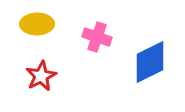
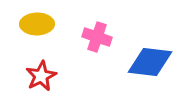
blue diamond: rotated 33 degrees clockwise
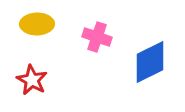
blue diamond: rotated 33 degrees counterclockwise
red star: moved 9 px left, 4 px down; rotated 16 degrees counterclockwise
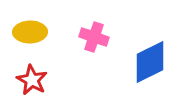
yellow ellipse: moved 7 px left, 8 px down
pink cross: moved 3 px left
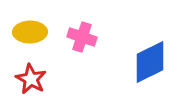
pink cross: moved 12 px left
red star: moved 1 px left, 1 px up
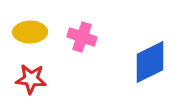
red star: rotated 24 degrees counterclockwise
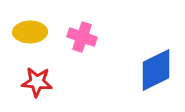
blue diamond: moved 6 px right, 8 px down
red star: moved 6 px right, 3 px down
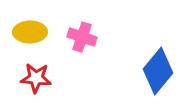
blue diamond: moved 2 px right, 1 px down; rotated 24 degrees counterclockwise
red star: moved 1 px left, 4 px up
